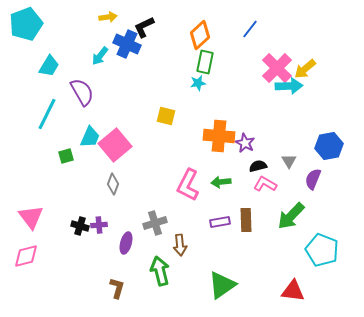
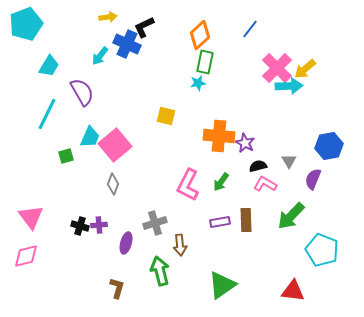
green arrow at (221, 182): rotated 48 degrees counterclockwise
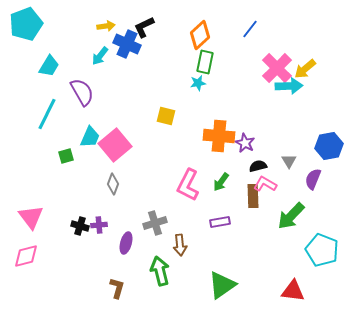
yellow arrow at (108, 17): moved 2 px left, 9 px down
brown rectangle at (246, 220): moved 7 px right, 24 px up
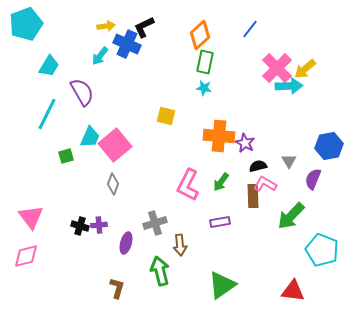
cyan star at (198, 83): moved 6 px right, 5 px down; rotated 21 degrees clockwise
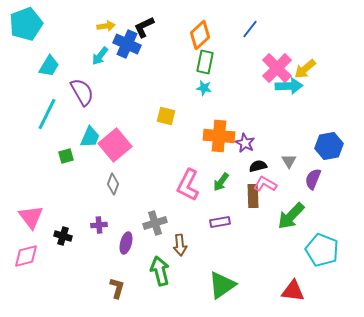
black cross at (80, 226): moved 17 px left, 10 px down
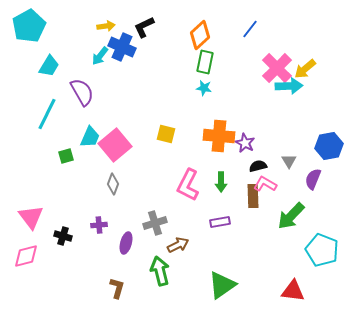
cyan pentagon at (26, 24): moved 3 px right, 2 px down; rotated 8 degrees counterclockwise
blue cross at (127, 44): moved 5 px left, 3 px down
yellow square at (166, 116): moved 18 px down
green arrow at (221, 182): rotated 36 degrees counterclockwise
brown arrow at (180, 245): moved 2 px left; rotated 110 degrees counterclockwise
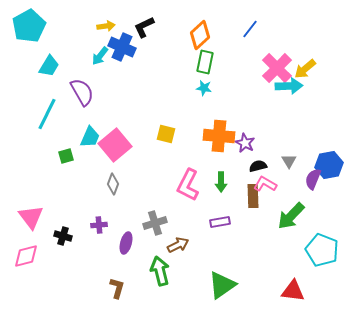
blue hexagon at (329, 146): moved 19 px down
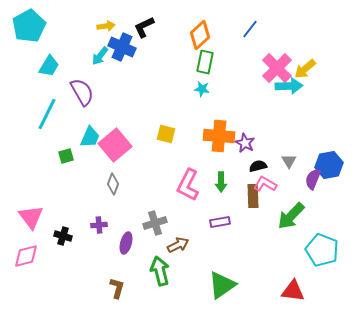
cyan star at (204, 88): moved 2 px left, 1 px down
